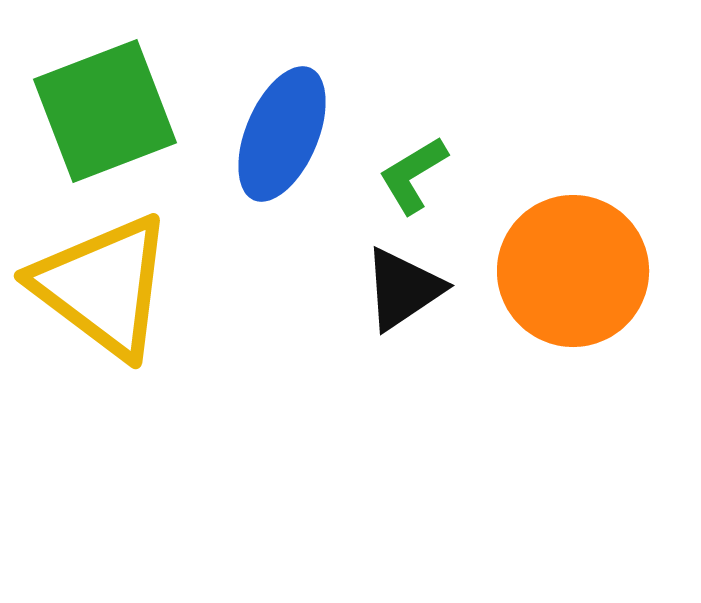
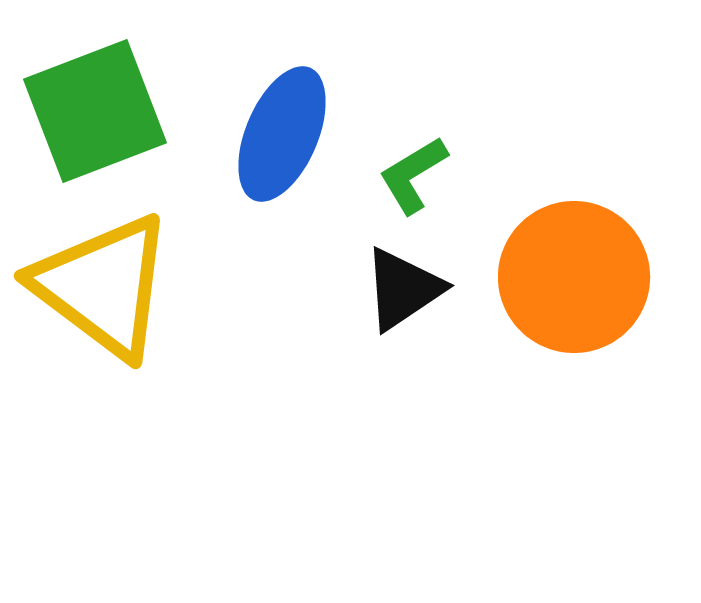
green square: moved 10 px left
orange circle: moved 1 px right, 6 px down
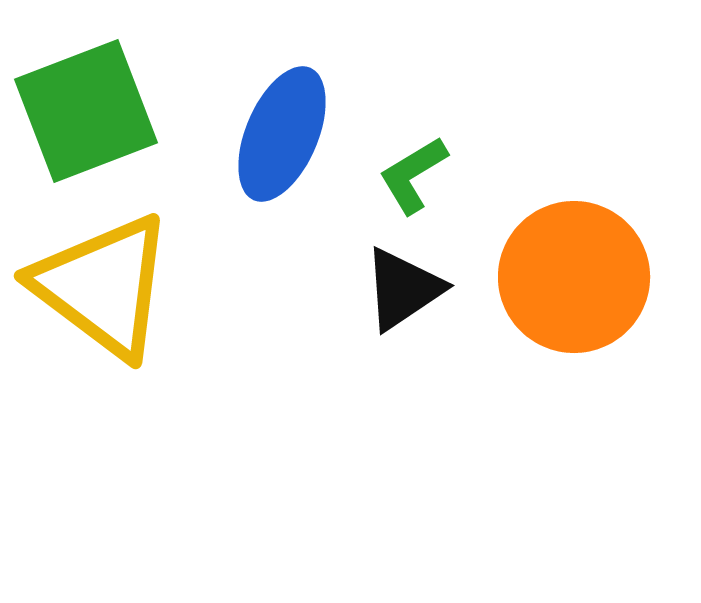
green square: moved 9 px left
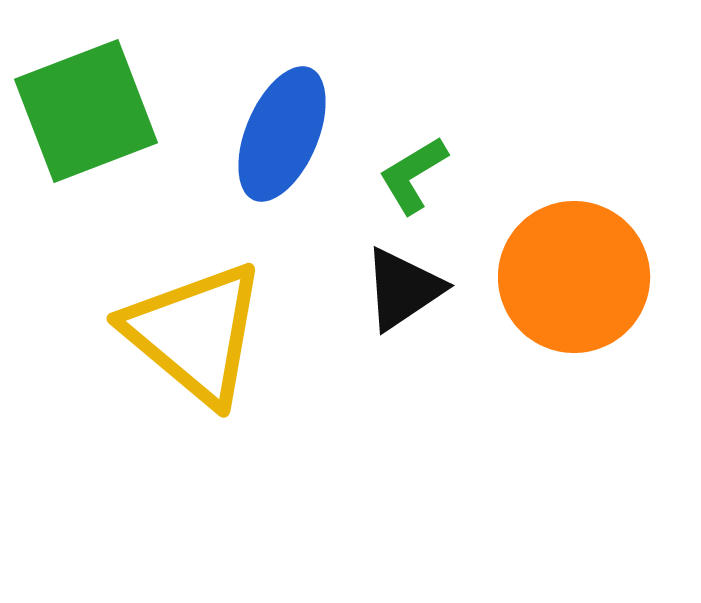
yellow triangle: moved 92 px right, 47 px down; rotated 3 degrees clockwise
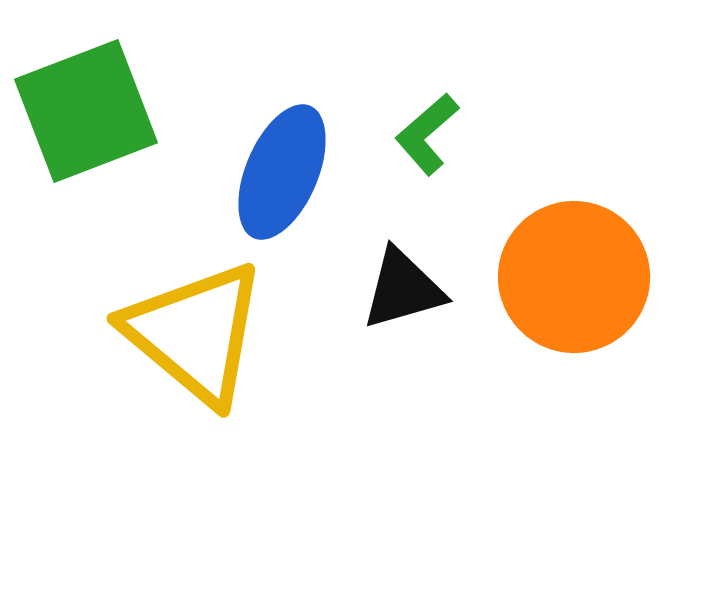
blue ellipse: moved 38 px down
green L-shape: moved 14 px right, 41 px up; rotated 10 degrees counterclockwise
black triangle: rotated 18 degrees clockwise
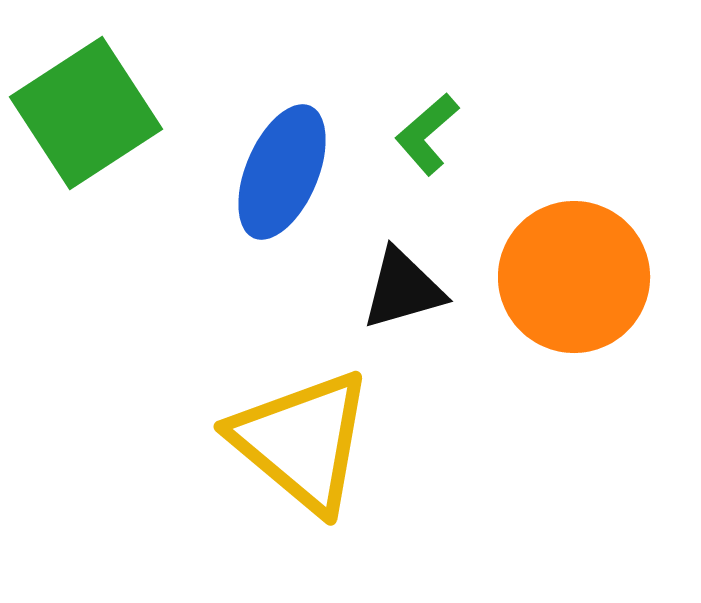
green square: moved 2 px down; rotated 12 degrees counterclockwise
yellow triangle: moved 107 px right, 108 px down
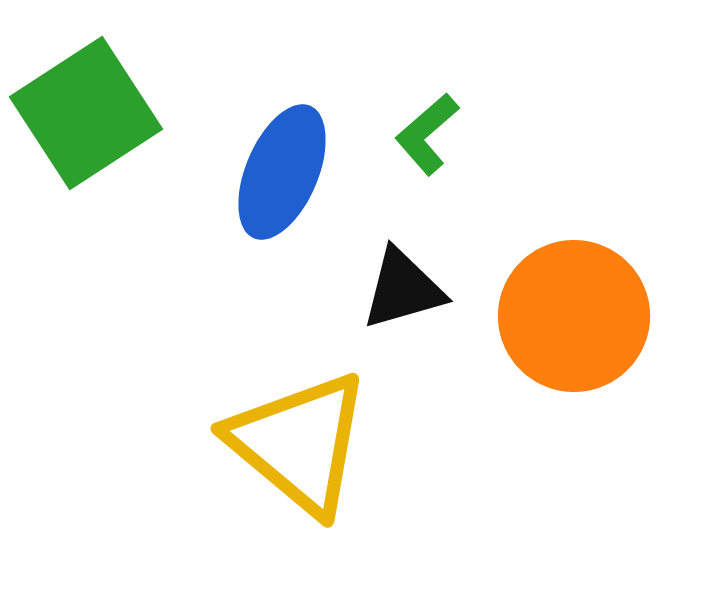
orange circle: moved 39 px down
yellow triangle: moved 3 px left, 2 px down
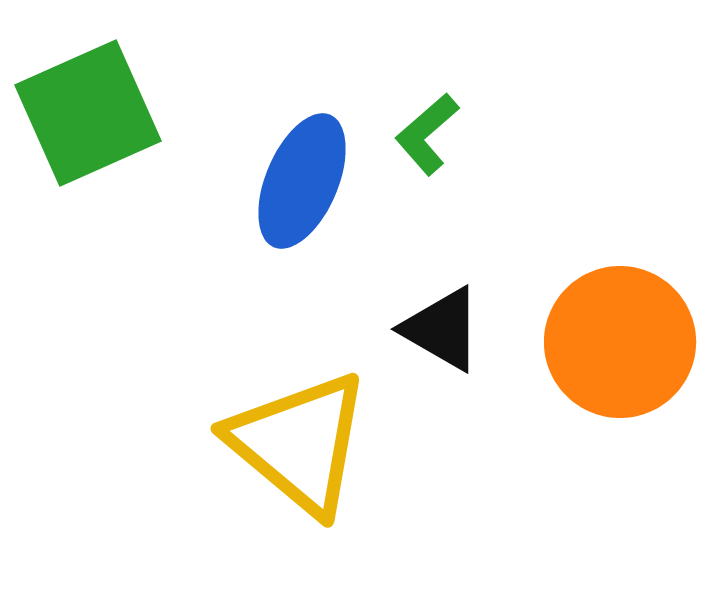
green square: moved 2 px right; rotated 9 degrees clockwise
blue ellipse: moved 20 px right, 9 px down
black triangle: moved 39 px right, 40 px down; rotated 46 degrees clockwise
orange circle: moved 46 px right, 26 px down
